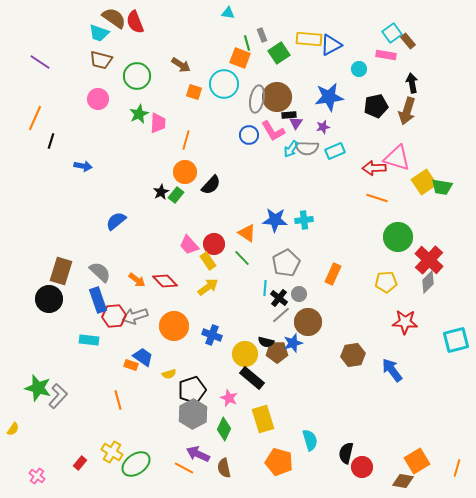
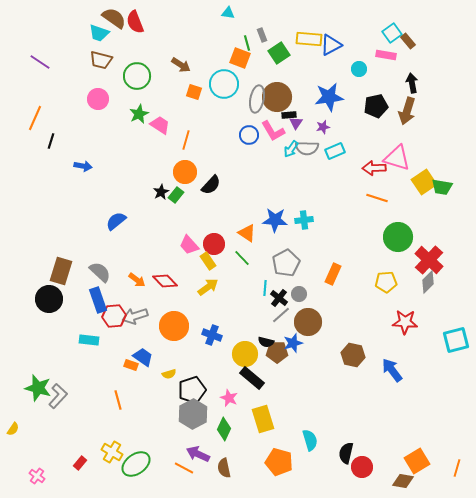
pink trapezoid at (158, 123): moved 2 px right, 2 px down; rotated 60 degrees counterclockwise
brown hexagon at (353, 355): rotated 20 degrees clockwise
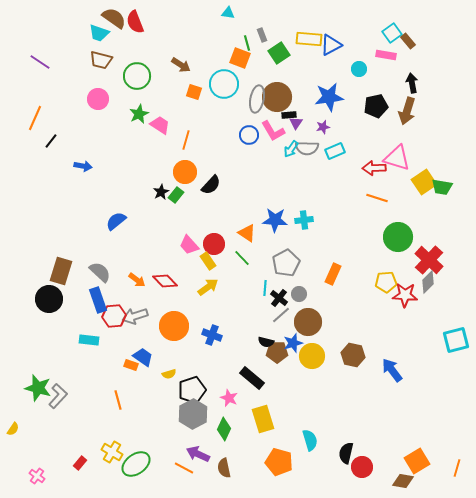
black line at (51, 141): rotated 21 degrees clockwise
red star at (405, 322): moved 27 px up
yellow circle at (245, 354): moved 67 px right, 2 px down
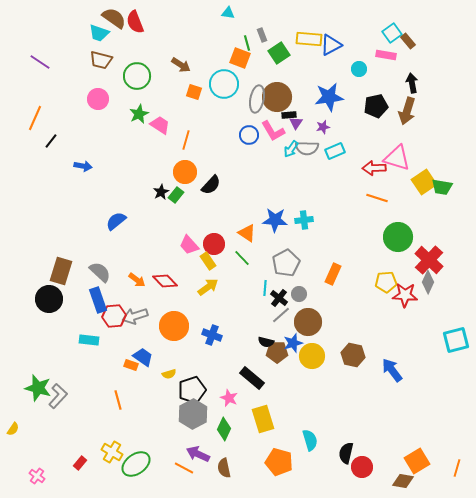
gray diamond at (428, 282): rotated 20 degrees counterclockwise
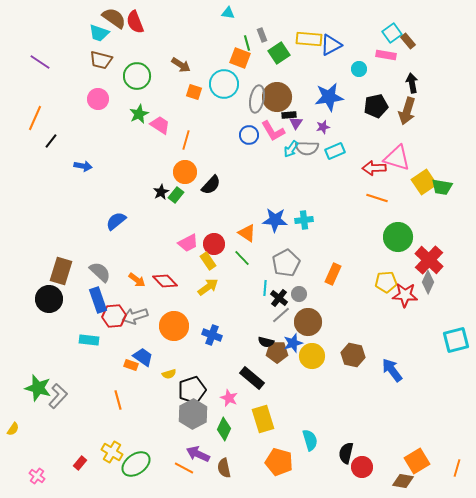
pink trapezoid at (189, 245): moved 1 px left, 2 px up; rotated 75 degrees counterclockwise
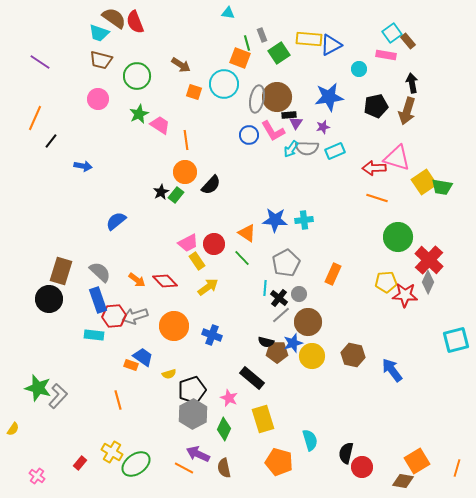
orange line at (186, 140): rotated 24 degrees counterclockwise
yellow rectangle at (208, 261): moved 11 px left
cyan rectangle at (89, 340): moved 5 px right, 5 px up
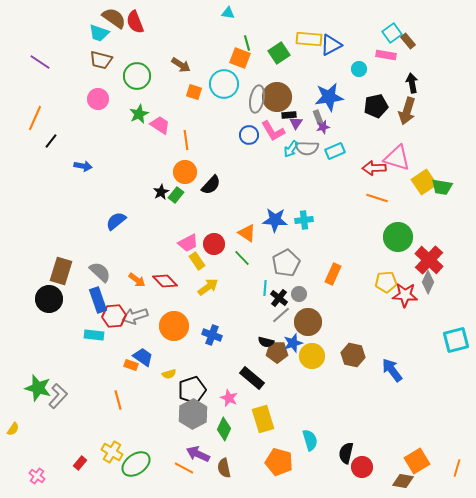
gray rectangle at (262, 35): moved 56 px right, 82 px down
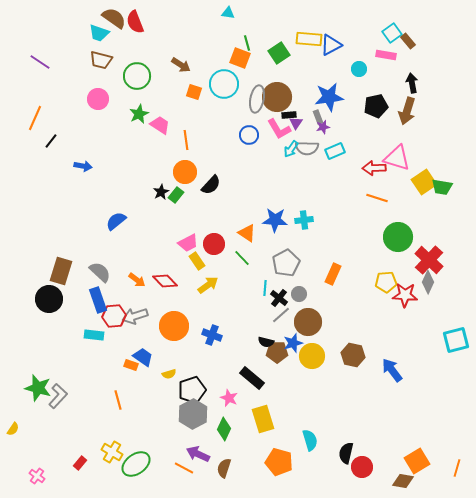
pink L-shape at (273, 131): moved 6 px right, 2 px up
yellow arrow at (208, 287): moved 2 px up
brown semicircle at (224, 468): rotated 30 degrees clockwise
